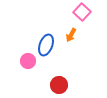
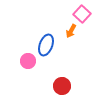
pink square: moved 2 px down
orange arrow: moved 4 px up
red circle: moved 3 px right, 1 px down
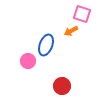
pink square: rotated 24 degrees counterclockwise
orange arrow: rotated 32 degrees clockwise
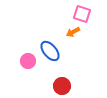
orange arrow: moved 2 px right, 1 px down
blue ellipse: moved 4 px right, 6 px down; rotated 60 degrees counterclockwise
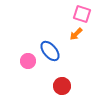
orange arrow: moved 3 px right, 2 px down; rotated 16 degrees counterclockwise
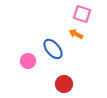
orange arrow: rotated 72 degrees clockwise
blue ellipse: moved 3 px right, 2 px up
red circle: moved 2 px right, 2 px up
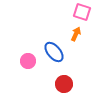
pink square: moved 2 px up
orange arrow: rotated 88 degrees clockwise
blue ellipse: moved 1 px right, 3 px down
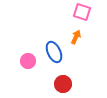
orange arrow: moved 3 px down
blue ellipse: rotated 15 degrees clockwise
red circle: moved 1 px left
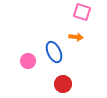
orange arrow: rotated 72 degrees clockwise
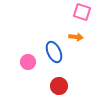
pink circle: moved 1 px down
red circle: moved 4 px left, 2 px down
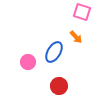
orange arrow: rotated 40 degrees clockwise
blue ellipse: rotated 55 degrees clockwise
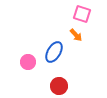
pink square: moved 2 px down
orange arrow: moved 2 px up
